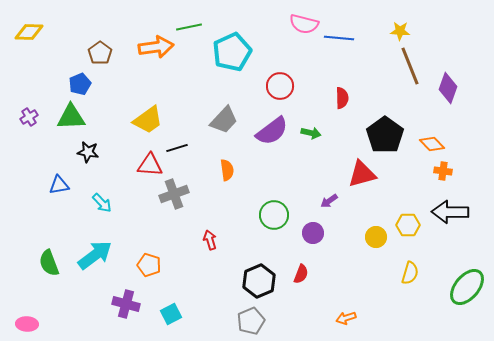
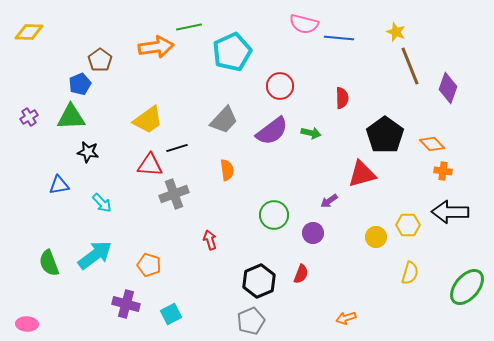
yellow star at (400, 31): moved 4 px left, 1 px down; rotated 18 degrees clockwise
brown pentagon at (100, 53): moved 7 px down
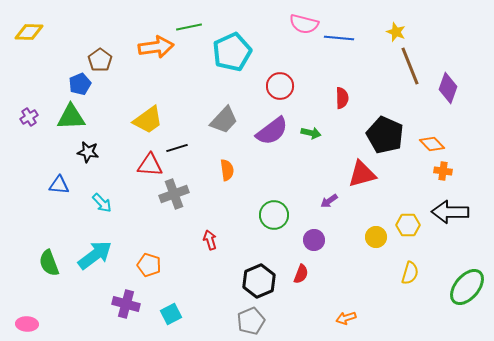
black pentagon at (385, 135): rotated 12 degrees counterclockwise
blue triangle at (59, 185): rotated 15 degrees clockwise
purple circle at (313, 233): moved 1 px right, 7 px down
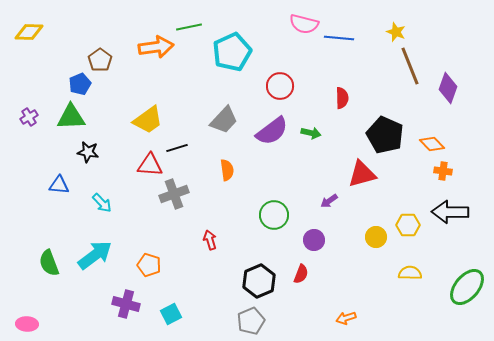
yellow semicircle at (410, 273): rotated 105 degrees counterclockwise
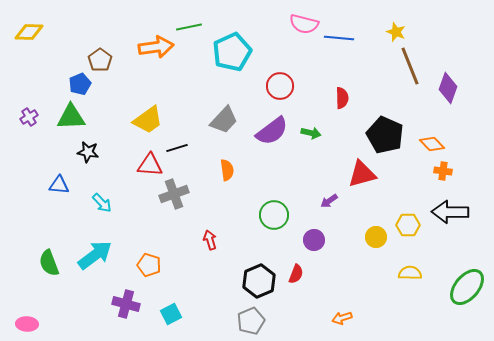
red semicircle at (301, 274): moved 5 px left
orange arrow at (346, 318): moved 4 px left
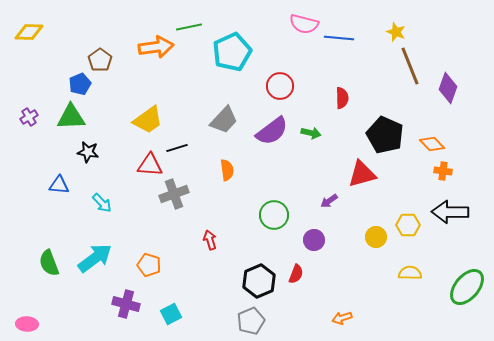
cyan arrow at (95, 255): moved 3 px down
